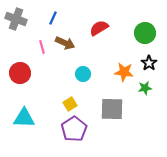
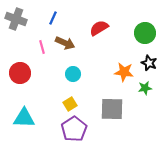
black star: rotated 14 degrees counterclockwise
cyan circle: moved 10 px left
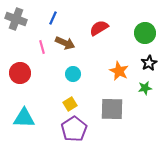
black star: rotated 21 degrees clockwise
orange star: moved 5 px left, 1 px up; rotated 18 degrees clockwise
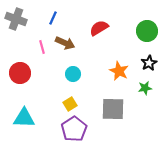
green circle: moved 2 px right, 2 px up
gray square: moved 1 px right
